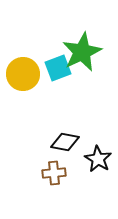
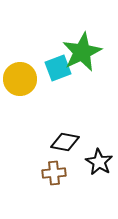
yellow circle: moved 3 px left, 5 px down
black star: moved 1 px right, 3 px down
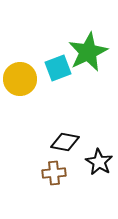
green star: moved 6 px right
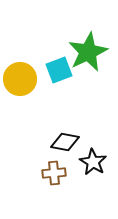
cyan square: moved 1 px right, 2 px down
black star: moved 6 px left
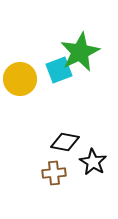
green star: moved 8 px left
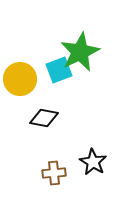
black diamond: moved 21 px left, 24 px up
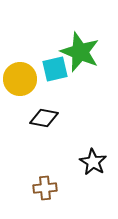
green star: rotated 24 degrees counterclockwise
cyan square: moved 4 px left, 1 px up; rotated 8 degrees clockwise
brown cross: moved 9 px left, 15 px down
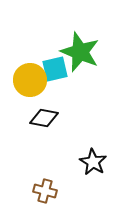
yellow circle: moved 10 px right, 1 px down
brown cross: moved 3 px down; rotated 20 degrees clockwise
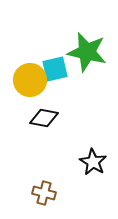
green star: moved 7 px right; rotated 9 degrees counterclockwise
brown cross: moved 1 px left, 2 px down
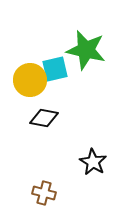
green star: moved 1 px left, 2 px up
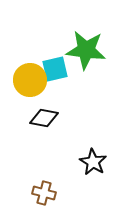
green star: rotated 6 degrees counterclockwise
